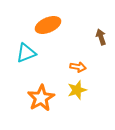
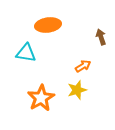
orange ellipse: rotated 15 degrees clockwise
cyan triangle: rotated 30 degrees clockwise
orange arrow: moved 5 px right, 1 px up; rotated 42 degrees counterclockwise
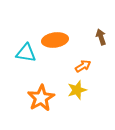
orange ellipse: moved 7 px right, 15 px down
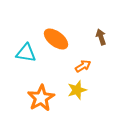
orange ellipse: moved 1 px right, 1 px up; rotated 45 degrees clockwise
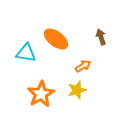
orange star: moved 4 px up
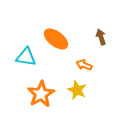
cyan triangle: moved 4 px down
orange arrow: moved 1 px right, 1 px up; rotated 126 degrees counterclockwise
yellow star: rotated 30 degrees counterclockwise
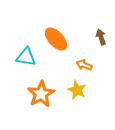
orange ellipse: rotated 10 degrees clockwise
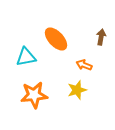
brown arrow: rotated 28 degrees clockwise
cyan triangle: rotated 20 degrees counterclockwise
yellow star: rotated 30 degrees clockwise
orange star: moved 7 px left, 1 px down; rotated 24 degrees clockwise
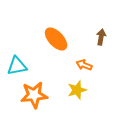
cyan triangle: moved 9 px left, 9 px down
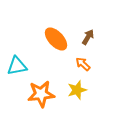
brown arrow: moved 13 px left; rotated 21 degrees clockwise
orange arrow: moved 1 px left, 1 px up; rotated 21 degrees clockwise
orange star: moved 7 px right, 1 px up
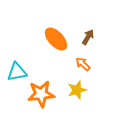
cyan triangle: moved 6 px down
